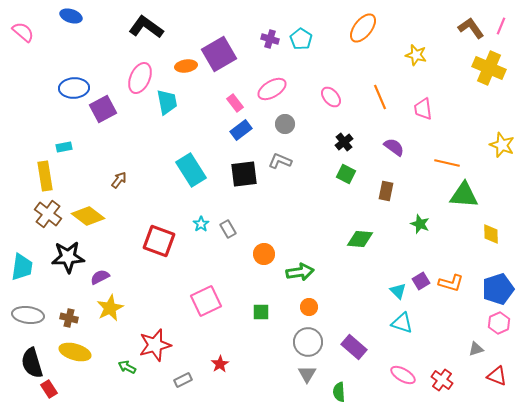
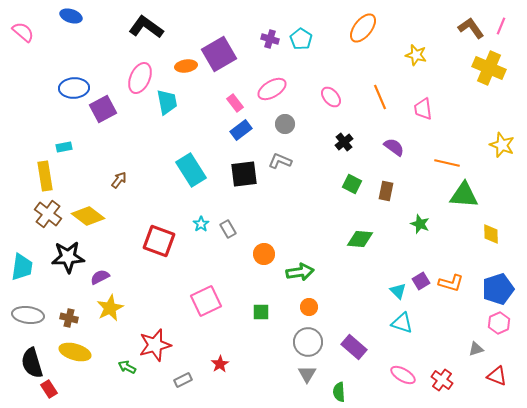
green square at (346, 174): moved 6 px right, 10 px down
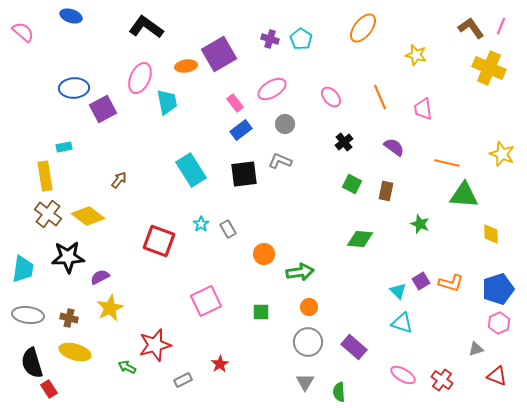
yellow star at (502, 145): moved 9 px down
cyan trapezoid at (22, 267): moved 1 px right, 2 px down
gray triangle at (307, 374): moved 2 px left, 8 px down
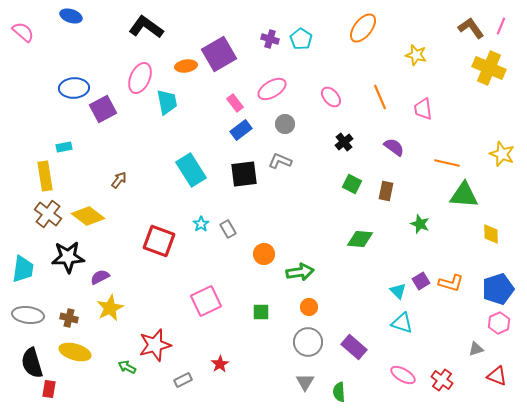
red rectangle at (49, 389): rotated 42 degrees clockwise
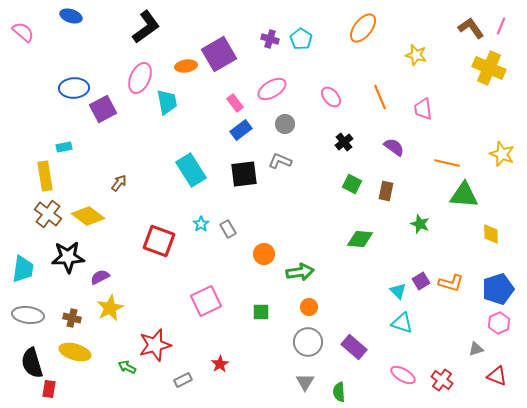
black L-shape at (146, 27): rotated 108 degrees clockwise
brown arrow at (119, 180): moved 3 px down
brown cross at (69, 318): moved 3 px right
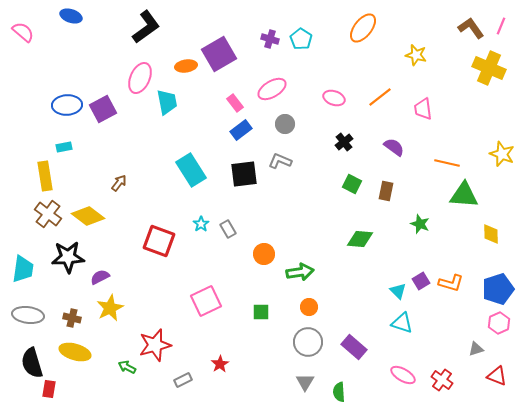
blue ellipse at (74, 88): moved 7 px left, 17 px down
pink ellipse at (331, 97): moved 3 px right, 1 px down; rotated 30 degrees counterclockwise
orange line at (380, 97): rotated 75 degrees clockwise
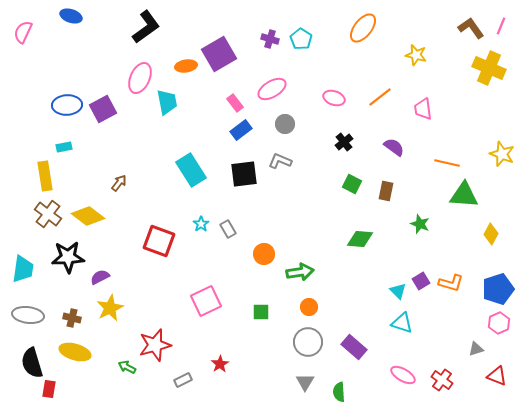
pink semicircle at (23, 32): rotated 105 degrees counterclockwise
yellow diamond at (491, 234): rotated 30 degrees clockwise
